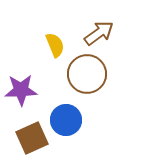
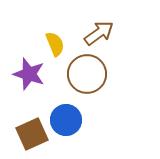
yellow semicircle: moved 1 px up
purple star: moved 8 px right, 16 px up; rotated 20 degrees clockwise
brown square: moved 4 px up
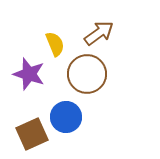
blue circle: moved 3 px up
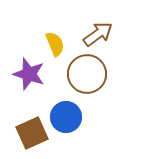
brown arrow: moved 1 px left, 1 px down
brown square: moved 1 px up
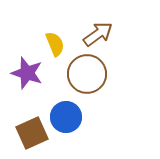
purple star: moved 2 px left, 1 px up
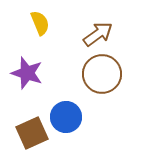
yellow semicircle: moved 15 px left, 21 px up
brown circle: moved 15 px right
